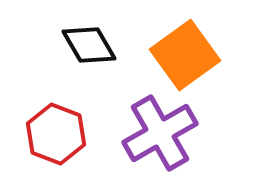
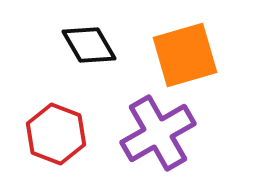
orange square: rotated 20 degrees clockwise
purple cross: moved 2 px left
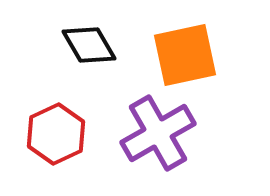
orange square: rotated 4 degrees clockwise
red hexagon: rotated 14 degrees clockwise
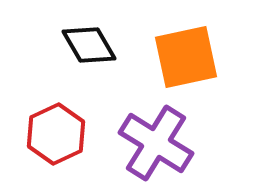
orange square: moved 1 px right, 2 px down
purple cross: moved 2 px left, 10 px down; rotated 28 degrees counterclockwise
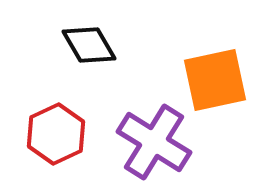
orange square: moved 29 px right, 23 px down
purple cross: moved 2 px left, 1 px up
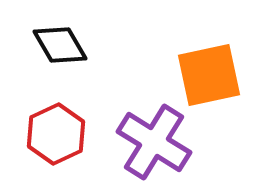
black diamond: moved 29 px left
orange square: moved 6 px left, 5 px up
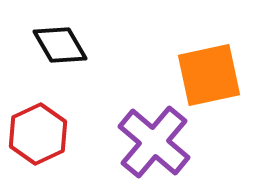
red hexagon: moved 18 px left
purple cross: rotated 8 degrees clockwise
